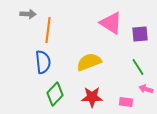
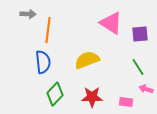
yellow semicircle: moved 2 px left, 2 px up
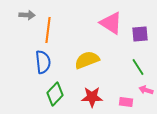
gray arrow: moved 1 px left, 1 px down
pink arrow: moved 1 px down
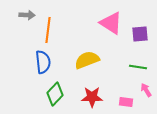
green line: rotated 48 degrees counterclockwise
pink arrow: rotated 40 degrees clockwise
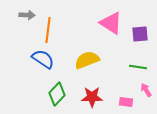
blue semicircle: moved 3 px up; rotated 50 degrees counterclockwise
green diamond: moved 2 px right
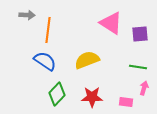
blue semicircle: moved 2 px right, 2 px down
pink arrow: moved 2 px left, 2 px up; rotated 48 degrees clockwise
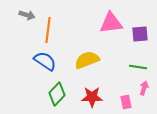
gray arrow: rotated 14 degrees clockwise
pink triangle: rotated 40 degrees counterclockwise
pink rectangle: rotated 72 degrees clockwise
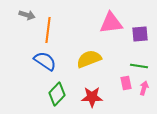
yellow semicircle: moved 2 px right, 1 px up
green line: moved 1 px right, 1 px up
pink rectangle: moved 19 px up
